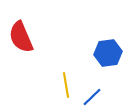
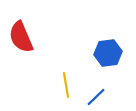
blue line: moved 4 px right
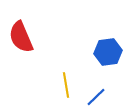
blue hexagon: moved 1 px up
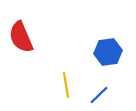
blue line: moved 3 px right, 2 px up
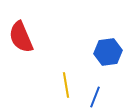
blue line: moved 4 px left, 2 px down; rotated 25 degrees counterclockwise
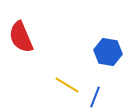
blue hexagon: rotated 16 degrees clockwise
yellow line: moved 1 px right; rotated 50 degrees counterclockwise
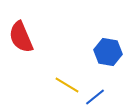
blue line: rotated 30 degrees clockwise
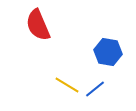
red semicircle: moved 17 px right, 12 px up
blue line: moved 8 px up
